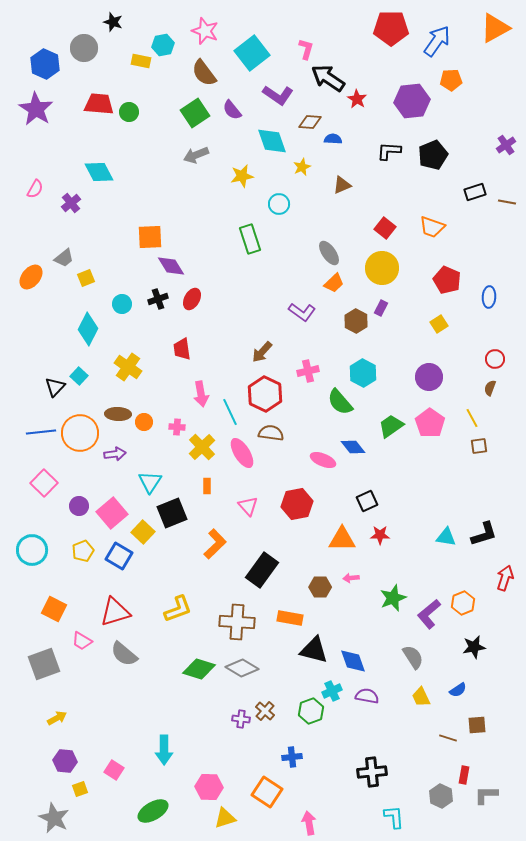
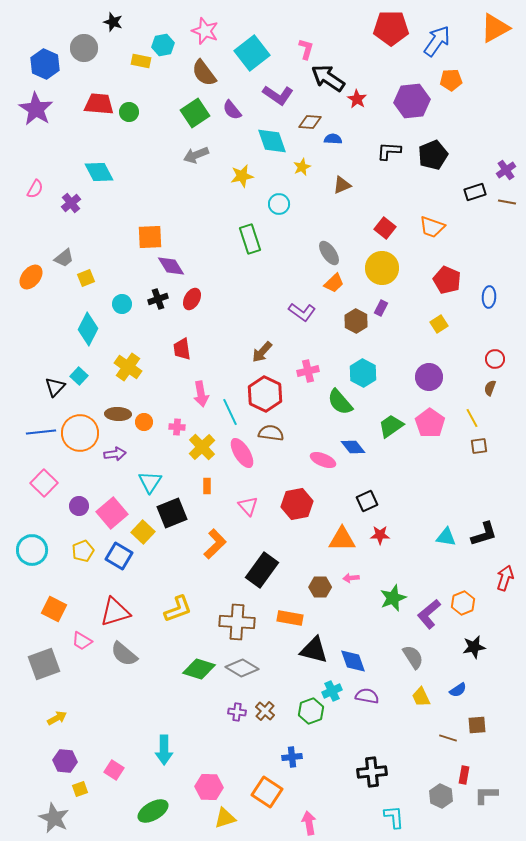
purple cross at (506, 145): moved 25 px down
purple cross at (241, 719): moved 4 px left, 7 px up
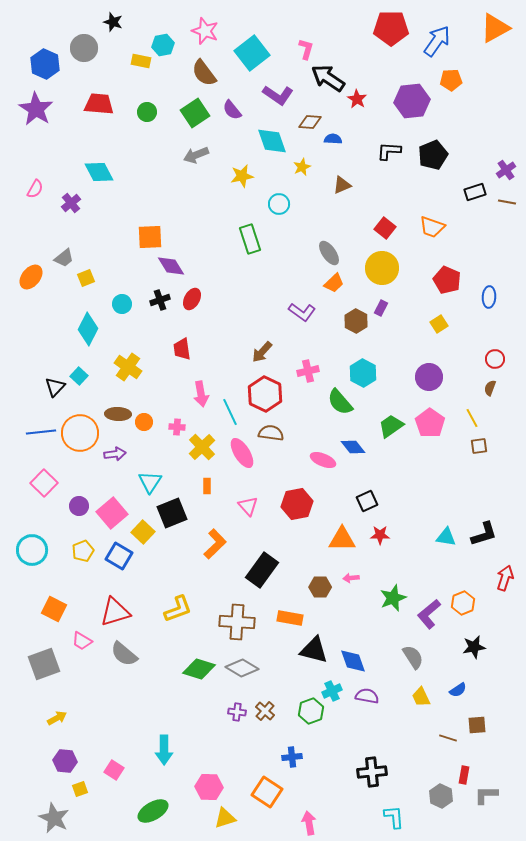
green circle at (129, 112): moved 18 px right
black cross at (158, 299): moved 2 px right, 1 px down
